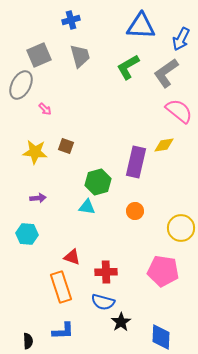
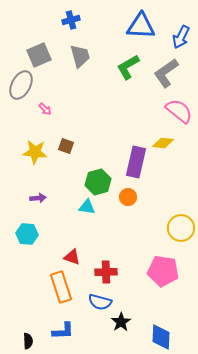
blue arrow: moved 2 px up
yellow diamond: moved 1 px left, 2 px up; rotated 15 degrees clockwise
orange circle: moved 7 px left, 14 px up
blue semicircle: moved 3 px left
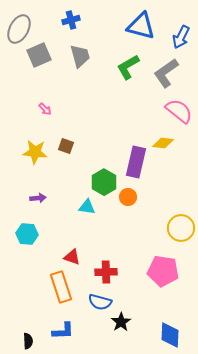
blue triangle: rotated 12 degrees clockwise
gray ellipse: moved 2 px left, 56 px up
green hexagon: moved 6 px right; rotated 15 degrees counterclockwise
blue diamond: moved 9 px right, 2 px up
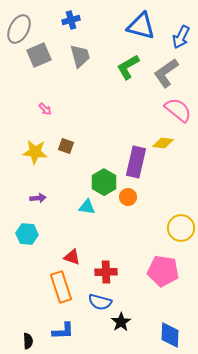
pink semicircle: moved 1 px left, 1 px up
